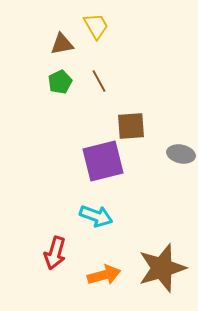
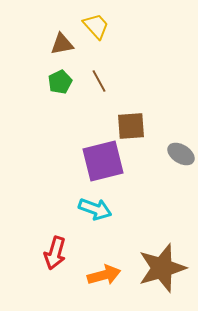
yellow trapezoid: rotated 12 degrees counterclockwise
gray ellipse: rotated 20 degrees clockwise
cyan arrow: moved 1 px left, 7 px up
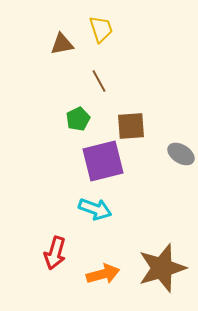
yellow trapezoid: moved 5 px right, 3 px down; rotated 24 degrees clockwise
green pentagon: moved 18 px right, 37 px down
orange arrow: moved 1 px left, 1 px up
